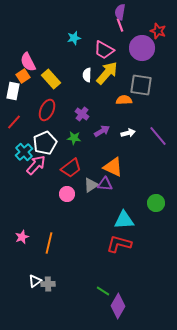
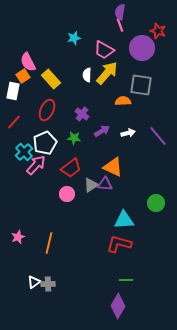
orange semicircle: moved 1 px left, 1 px down
pink star: moved 4 px left
white triangle: moved 1 px left, 1 px down
green line: moved 23 px right, 11 px up; rotated 32 degrees counterclockwise
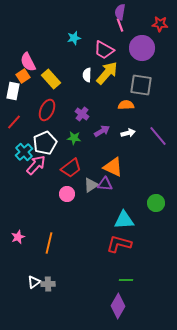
red star: moved 2 px right, 7 px up; rotated 14 degrees counterclockwise
orange semicircle: moved 3 px right, 4 px down
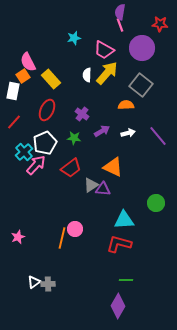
gray square: rotated 30 degrees clockwise
purple triangle: moved 2 px left, 5 px down
pink circle: moved 8 px right, 35 px down
orange line: moved 13 px right, 5 px up
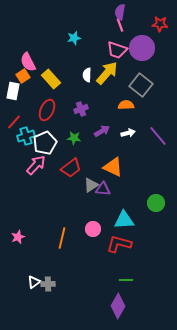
pink trapezoid: moved 13 px right; rotated 10 degrees counterclockwise
purple cross: moved 1 px left, 5 px up; rotated 32 degrees clockwise
cyan cross: moved 2 px right, 16 px up; rotated 24 degrees clockwise
pink circle: moved 18 px right
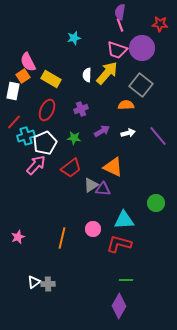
yellow rectangle: rotated 18 degrees counterclockwise
purple diamond: moved 1 px right
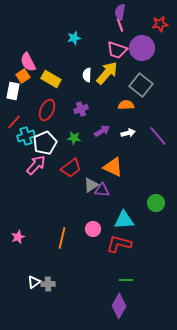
red star: rotated 14 degrees counterclockwise
purple triangle: moved 1 px left, 1 px down
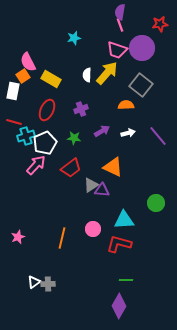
red line: rotated 63 degrees clockwise
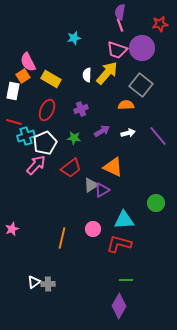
purple triangle: rotated 35 degrees counterclockwise
pink star: moved 6 px left, 8 px up
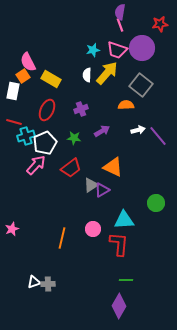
cyan star: moved 19 px right, 12 px down
white arrow: moved 10 px right, 3 px up
red L-shape: rotated 80 degrees clockwise
white triangle: rotated 16 degrees clockwise
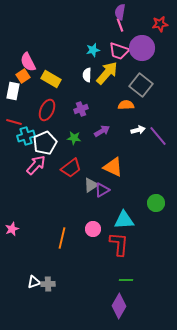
pink trapezoid: moved 2 px right, 1 px down
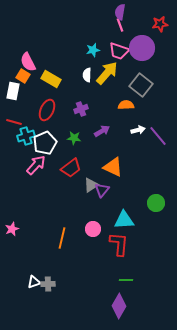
orange square: rotated 24 degrees counterclockwise
purple triangle: rotated 21 degrees counterclockwise
